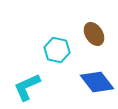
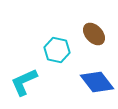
brown ellipse: rotated 10 degrees counterclockwise
cyan L-shape: moved 3 px left, 5 px up
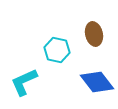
brown ellipse: rotated 30 degrees clockwise
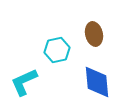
cyan hexagon: rotated 25 degrees counterclockwise
blue diamond: rotated 32 degrees clockwise
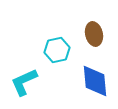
blue diamond: moved 2 px left, 1 px up
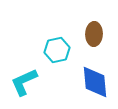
brown ellipse: rotated 15 degrees clockwise
blue diamond: moved 1 px down
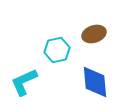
brown ellipse: rotated 70 degrees clockwise
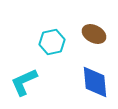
brown ellipse: rotated 45 degrees clockwise
cyan hexagon: moved 5 px left, 8 px up
